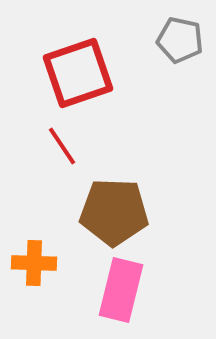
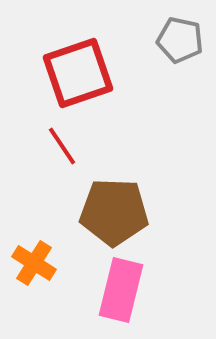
orange cross: rotated 30 degrees clockwise
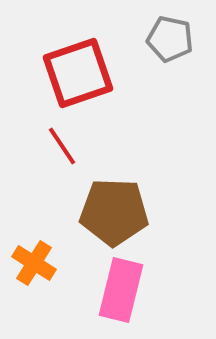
gray pentagon: moved 10 px left, 1 px up
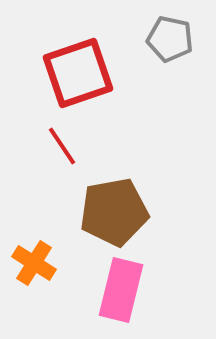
brown pentagon: rotated 12 degrees counterclockwise
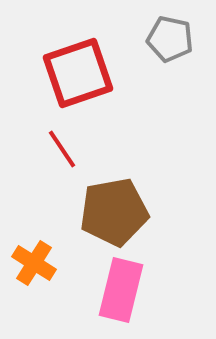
red line: moved 3 px down
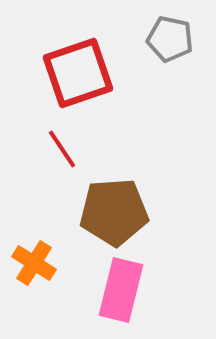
brown pentagon: rotated 6 degrees clockwise
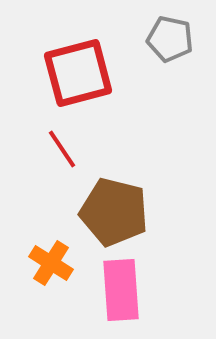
red square: rotated 4 degrees clockwise
brown pentagon: rotated 18 degrees clockwise
orange cross: moved 17 px right
pink rectangle: rotated 18 degrees counterclockwise
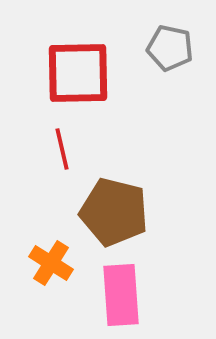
gray pentagon: moved 9 px down
red square: rotated 14 degrees clockwise
red line: rotated 21 degrees clockwise
pink rectangle: moved 5 px down
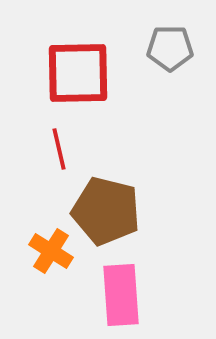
gray pentagon: rotated 12 degrees counterclockwise
red line: moved 3 px left
brown pentagon: moved 8 px left, 1 px up
orange cross: moved 12 px up
